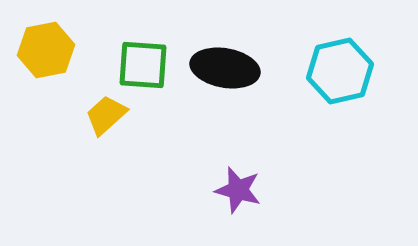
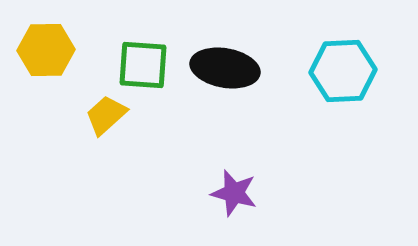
yellow hexagon: rotated 10 degrees clockwise
cyan hexagon: moved 3 px right; rotated 10 degrees clockwise
purple star: moved 4 px left, 3 px down
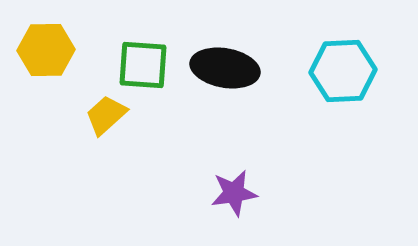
purple star: rotated 24 degrees counterclockwise
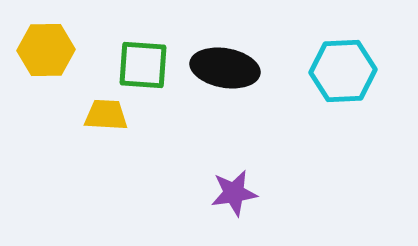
yellow trapezoid: rotated 45 degrees clockwise
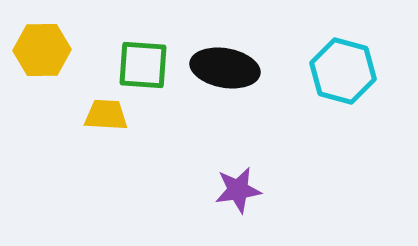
yellow hexagon: moved 4 px left
cyan hexagon: rotated 18 degrees clockwise
purple star: moved 4 px right, 3 px up
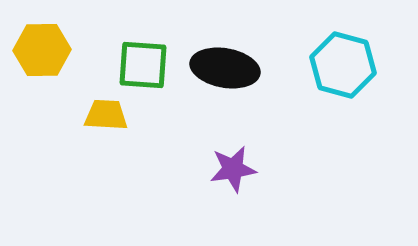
cyan hexagon: moved 6 px up
purple star: moved 5 px left, 21 px up
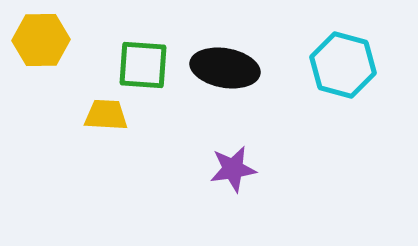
yellow hexagon: moved 1 px left, 10 px up
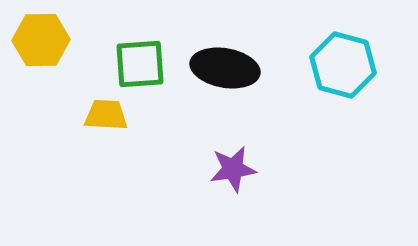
green square: moved 3 px left, 1 px up; rotated 8 degrees counterclockwise
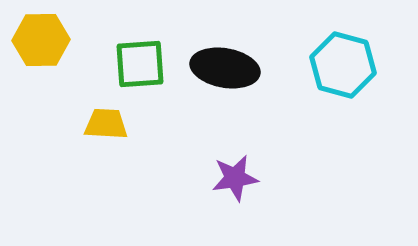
yellow trapezoid: moved 9 px down
purple star: moved 2 px right, 9 px down
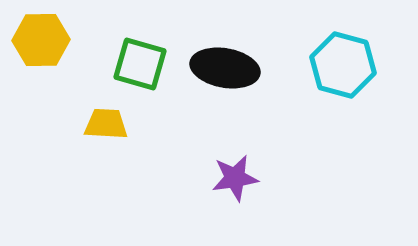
green square: rotated 20 degrees clockwise
